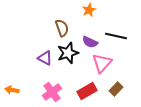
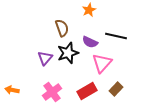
purple triangle: rotated 42 degrees clockwise
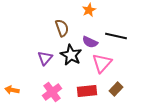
black star: moved 3 px right, 2 px down; rotated 25 degrees counterclockwise
red rectangle: rotated 24 degrees clockwise
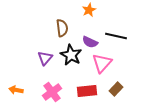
brown semicircle: rotated 12 degrees clockwise
orange arrow: moved 4 px right
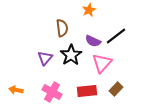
black line: rotated 50 degrees counterclockwise
purple semicircle: moved 3 px right, 1 px up
black star: rotated 10 degrees clockwise
pink cross: rotated 24 degrees counterclockwise
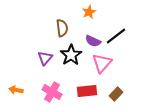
orange star: moved 2 px down
brown rectangle: moved 5 px down
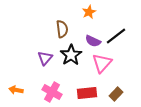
brown semicircle: moved 1 px down
red rectangle: moved 2 px down
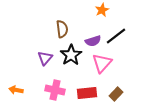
orange star: moved 13 px right, 2 px up
purple semicircle: rotated 42 degrees counterclockwise
pink cross: moved 3 px right, 2 px up; rotated 18 degrees counterclockwise
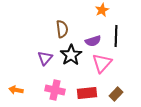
black line: rotated 50 degrees counterclockwise
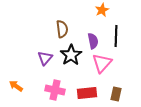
purple semicircle: rotated 84 degrees counterclockwise
orange arrow: moved 4 px up; rotated 24 degrees clockwise
brown rectangle: rotated 32 degrees counterclockwise
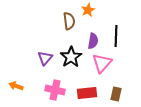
orange star: moved 14 px left
brown semicircle: moved 7 px right, 8 px up
purple semicircle: rotated 21 degrees clockwise
black star: moved 2 px down
orange arrow: rotated 16 degrees counterclockwise
